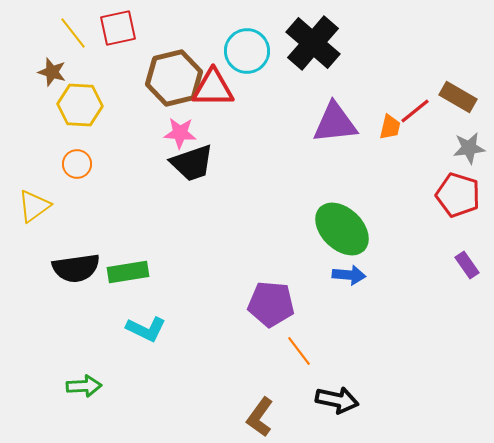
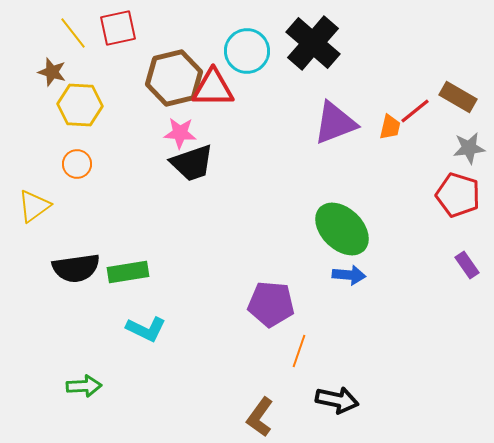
purple triangle: rotated 15 degrees counterclockwise
orange line: rotated 56 degrees clockwise
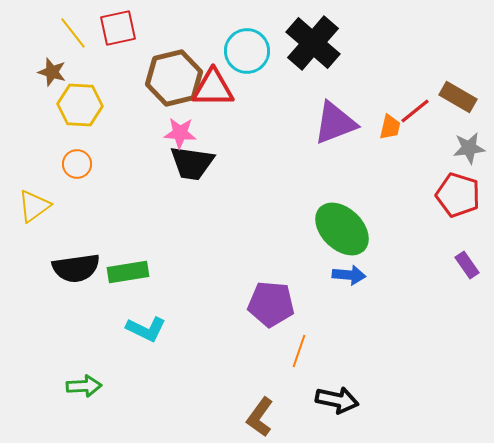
black trapezoid: rotated 27 degrees clockwise
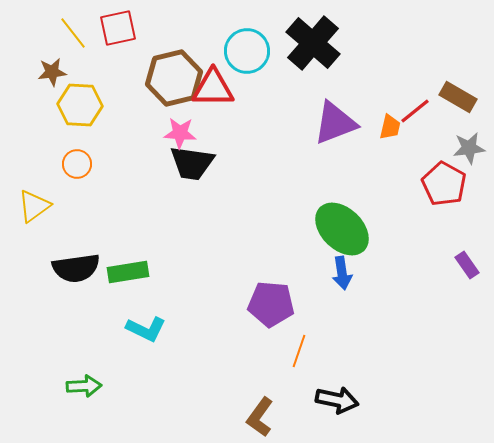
brown star: rotated 24 degrees counterclockwise
red pentagon: moved 14 px left, 11 px up; rotated 12 degrees clockwise
blue arrow: moved 7 px left, 2 px up; rotated 76 degrees clockwise
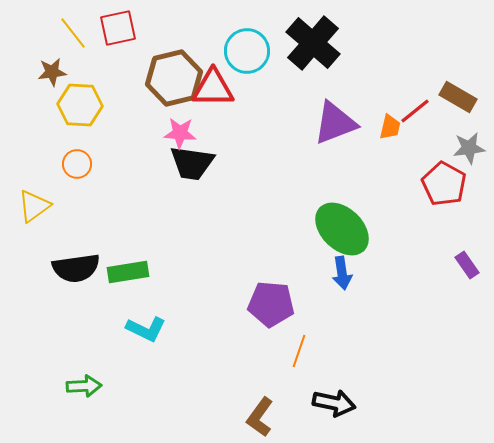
black arrow: moved 3 px left, 3 px down
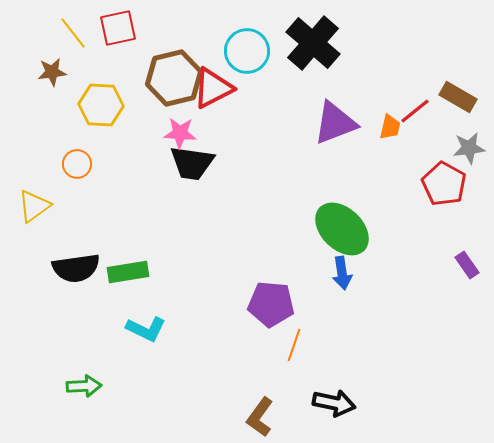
red triangle: rotated 27 degrees counterclockwise
yellow hexagon: moved 21 px right
orange line: moved 5 px left, 6 px up
